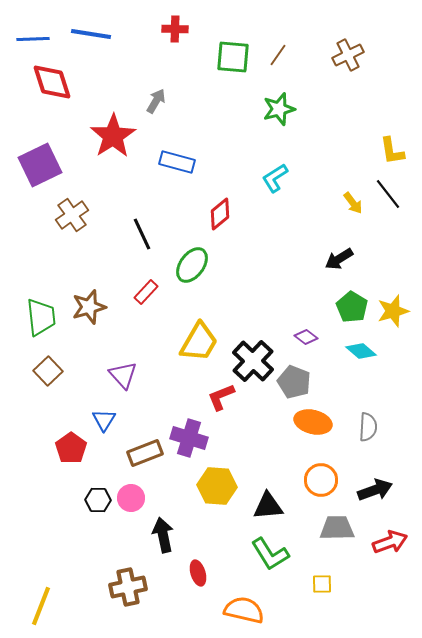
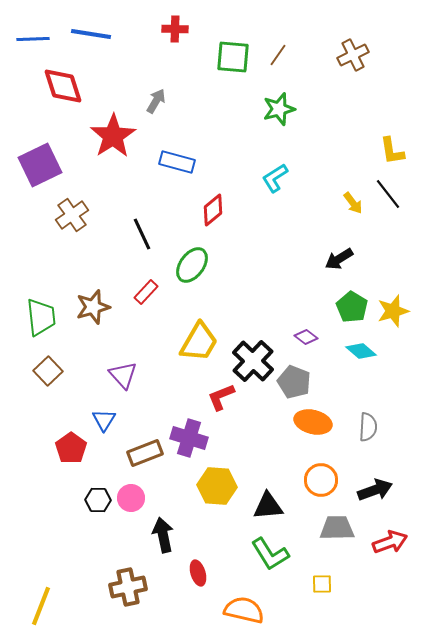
brown cross at (348, 55): moved 5 px right
red diamond at (52, 82): moved 11 px right, 4 px down
red diamond at (220, 214): moved 7 px left, 4 px up
brown star at (89, 307): moved 4 px right
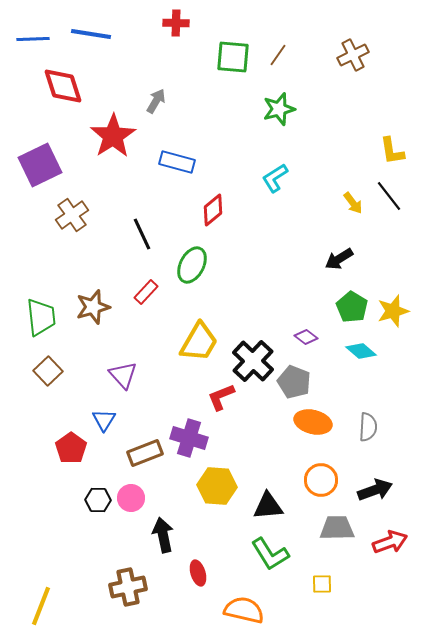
red cross at (175, 29): moved 1 px right, 6 px up
black line at (388, 194): moved 1 px right, 2 px down
green ellipse at (192, 265): rotated 9 degrees counterclockwise
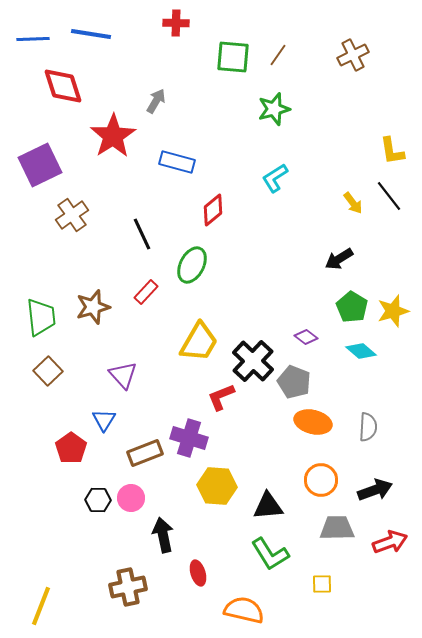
green star at (279, 109): moved 5 px left
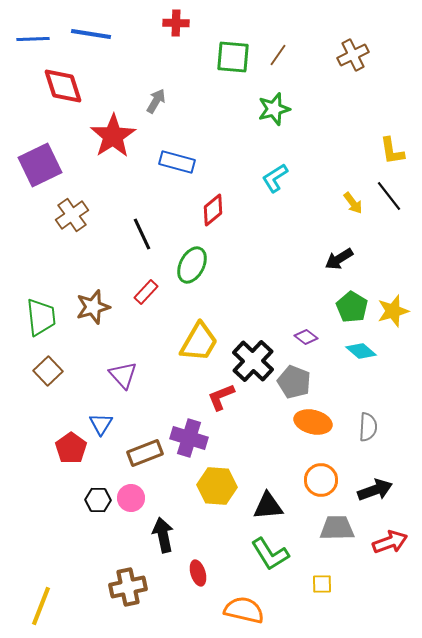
blue triangle at (104, 420): moved 3 px left, 4 px down
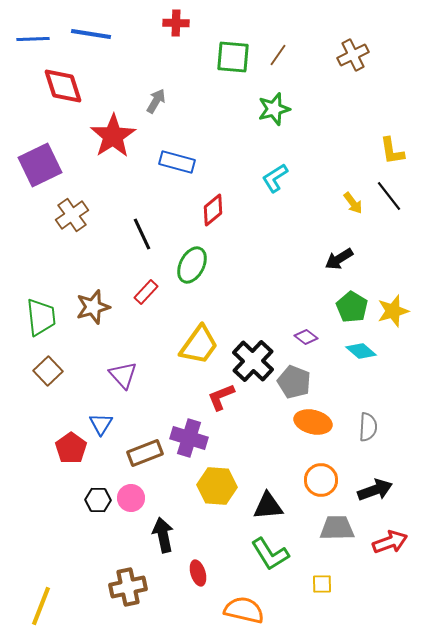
yellow trapezoid at (199, 342): moved 3 px down; rotated 6 degrees clockwise
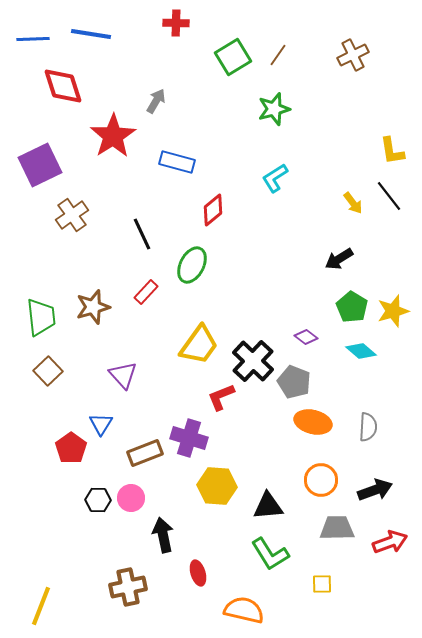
green square at (233, 57): rotated 36 degrees counterclockwise
